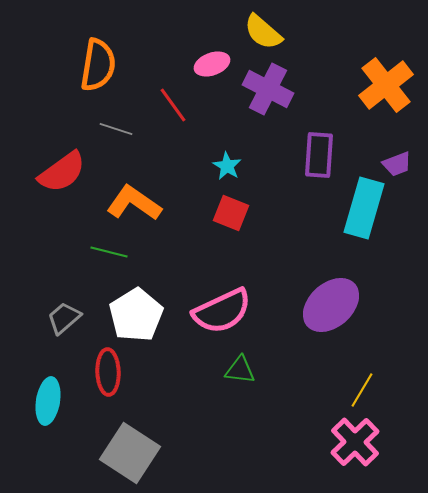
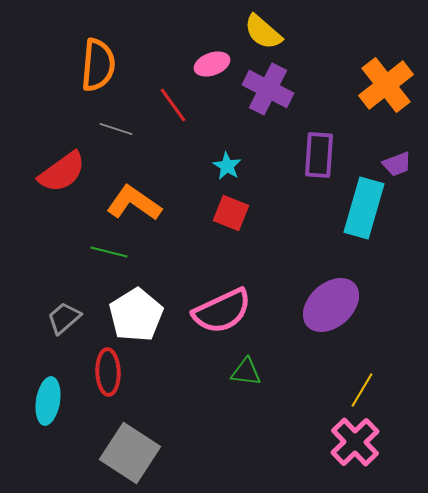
orange semicircle: rotated 4 degrees counterclockwise
green triangle: moved 6 px right, 2 px down
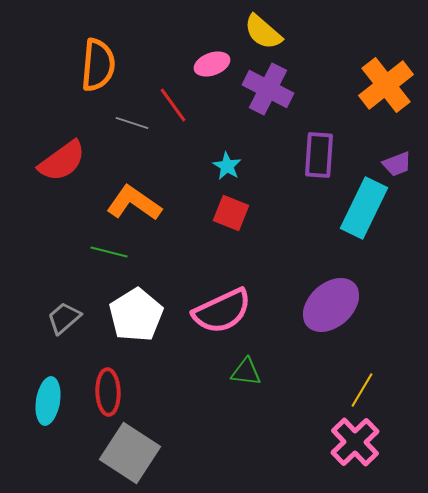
gray line: moved 16 px right, 6 px up
red semicircle: moved 11 px up
cyan rectangle: rotated 10 degrees clockwise
red ellipse: moved 20 px down
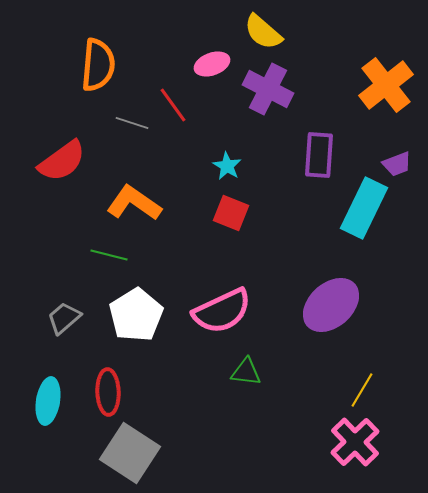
green line: moved 3 px down
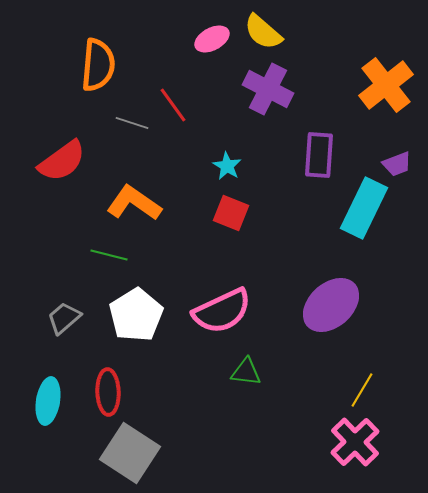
pink ellipse: moved 25 px up; rotated 8 degrees counterclockwise
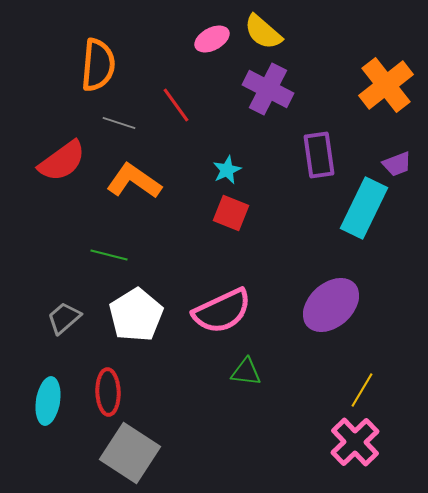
red line: moved 3 px right
gray line: moved 13 px left
purple rectangle: rotated 12 degrees counterclockwise
cyan star: moved 4 px down; rotated 16 degrees clockwise
orange L-shape: moved 22 px up
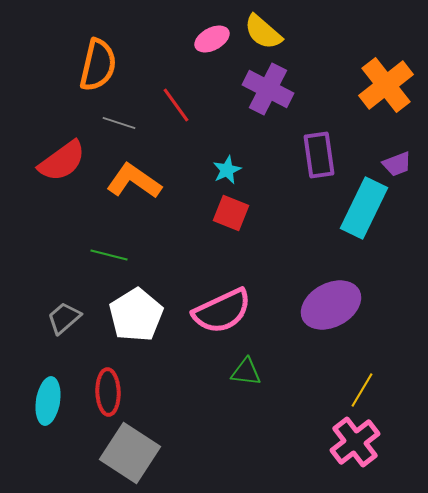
orange semicircle: rotated 8 degrees clockwise
purple ellipse: rotated 14 degrees clockwise
pink cross: rotated 6 degrees clockwise
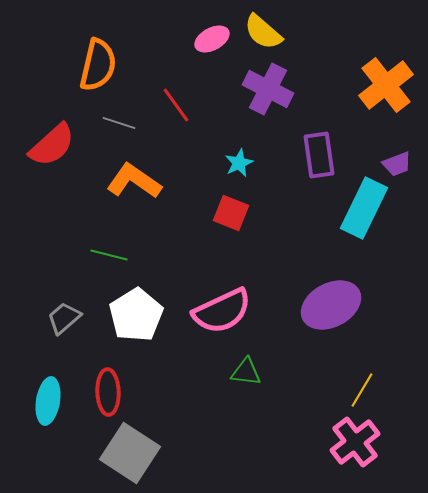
red semicircle: moved 10 px left, 16 px up; rotated 6 degrees counterclockwise
cyan star: moved 12 px right, 7 px up
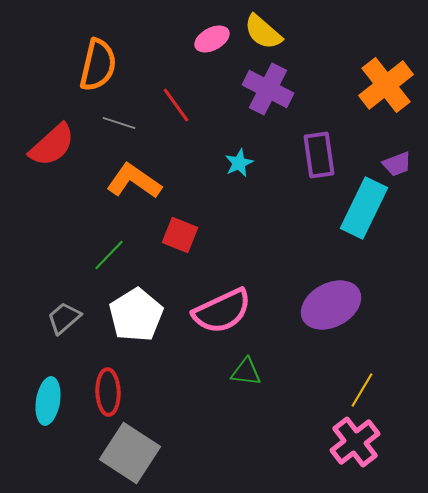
red square: moved 51 px left, 22 px down
green line: rotated 60 degrees counterclockwise
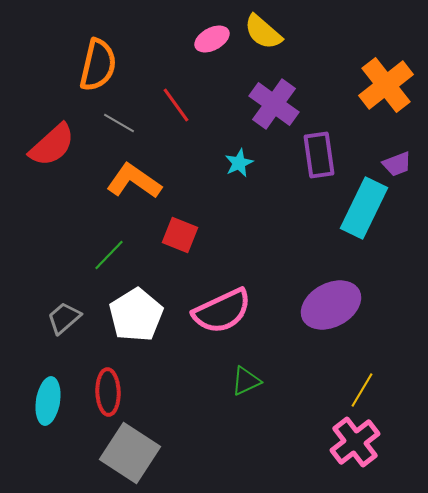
purple cross: moved 6 px right, 15 px down; rotated 9 degrees clockwise
gray line: rotated 12 degrees clockwise
green triangle: moved 9 px down; rotated 32 degrees counterclockwise
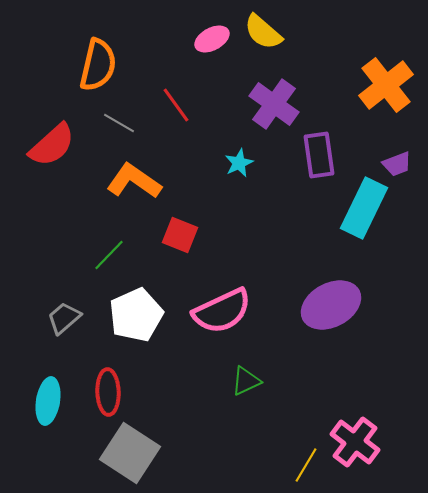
white pentagon: rotated 8 degrees clockwise
yellow line: moved 56 px left, 75 px down
pink cross: rotated 15 degrees counterclockwise
